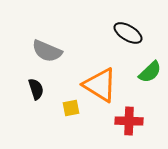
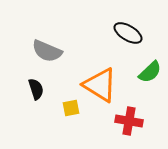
red cross: rotated 8 degrees clockwise
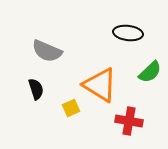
black ellipse: rotated 24 degrees counterclockwise
yellow square: rotated 12 degrees counterclockwise
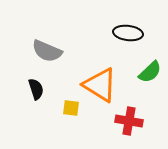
yellow square: rotated 30 degrees clockwise
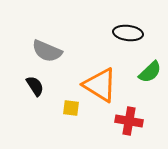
black semicircle: moved 1 px left, 3 px up; rotated 15 degrees counterclockwise
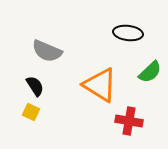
yellow square: moved 40 px left, 4 px down; rotated 18 degrees clockwise
